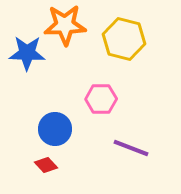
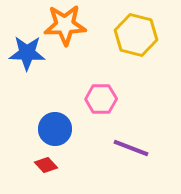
yellow hexagon: moved 12 px right, 4 px up
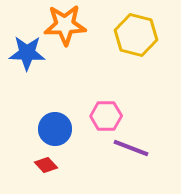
pink hexagon: moved 5 px right, 17 px down
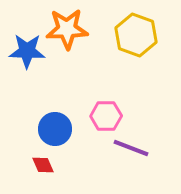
orange star: moved 2 px right, 4 px down
yellow hexagon: rotated 6 degrees clockwise
blue star: moved 2 px up
red diamond: moved 3 px left; rotated 20 degrees clockwise
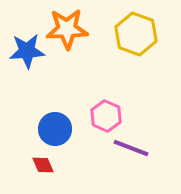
yellow hexagon: moved 1 px up
blue star: rotated 6 degrees counterclockwise
pink hexagon: rotated 24 degrees clockwise
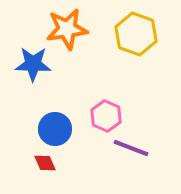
orange star: rotated 6 degrees counterclockwise
blue star: moved 6 px right, 13 px down; rotated 6 degrees clockwise
red diamond: moved 2 px right, 2 px up
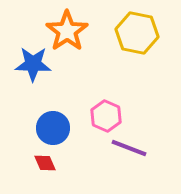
orange star: moved 2 px down; rotated 27 degrees counterclockwise
yellow hexagon: moved 1 px right, 1 px up; rotated 9 degrees counterclockwise
blue circle: moved 2 px left, 1 px up
purple line: moved 2 px left
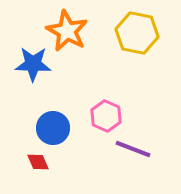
orange star: rotated 9 degrees counterclockwise
purple line: moved 4 px right, 1 px down
red diamond: moved 7 px left, 1 px up
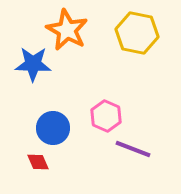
orange star: moved 1 px up
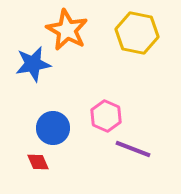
blue star: rotated 12 degrees counterclockwise
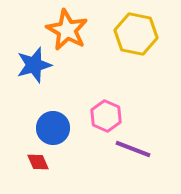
yellow hexagon: moved 1 px left, 1 px down
blue star: moved 1 px right, 1 px down; rotated 6 degrees counterclockwise
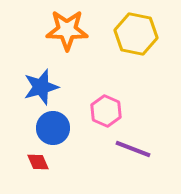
orange star: rotated 27 degrees counterclockwise
blue star: moved 7 px right, 22 px down
pink hexagon: moved 5 px up
